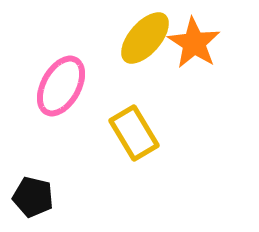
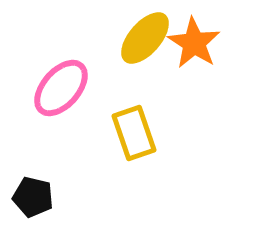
pink ellipse: moved 2 px down; rotated 12 degrees clockwise
yellow rectangle: rotated 12 degrees clockwise
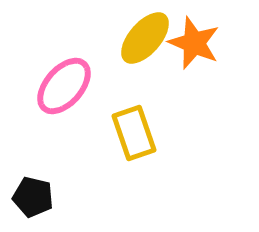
orange star: rotated 10 degrees counterclockwise
pink ellipse: moved 3 px right, 2 px up
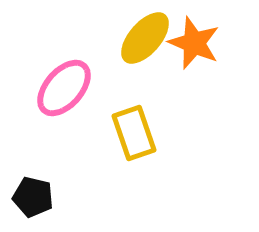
pink ellipse: moved 2 px down
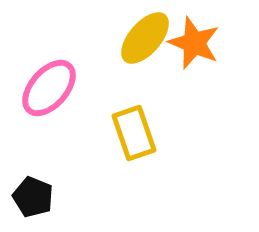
pink ellipse: moved 15 px left
black pentagon: rotated 9 degrees clockwise
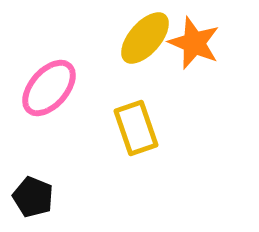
yellow rectangle: moved 2 px right, 5 px up
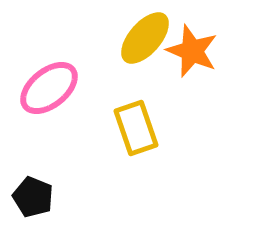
orange star: moved 2 px left, 8 px down
pink ellipse: rotated 10 degrees clockwise
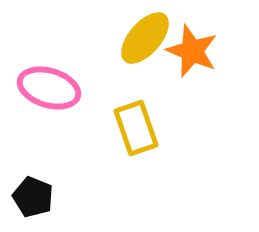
pink ellipse: rotated 56 degrees clockwise
